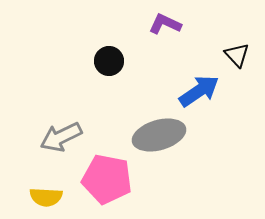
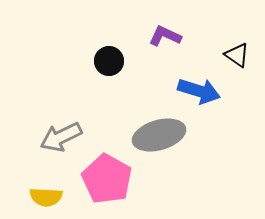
purple L-shape: moved 12 px down
black triangle: rotated 12 degrees counterclockwise
blue arrow: rotated 51 degrees clockwise
pink pentagon: rotated 18 degrees clockwise
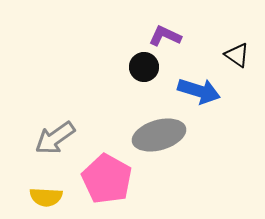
black circle: moved 35 px right, 6 px down
gray arrow: moved 6 px left, 1 px down; rotated 9 degrees counterclockwise
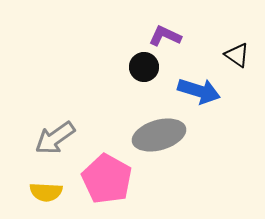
yellow semicircle: moved 5 px up
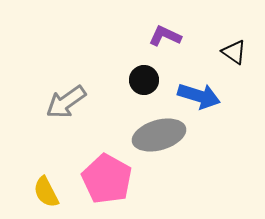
black triangle: moved 3 px left, 3 px up
black circle: moved 13 px down
blue arrow: moved 5 px down
gray arrow: moved 11 px right, 36 px up
yellow semicircle: rotated 60 degrees clockwise
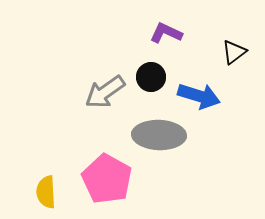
purple L-shape: moved 1 px right, 3 px up
black triangle: rotated 48 degrees clockwise
black circle: moved 7 px right, 3 px up
gray arrow: moved 39 px right, 10 px up
gray ellipse: rotated 18 degrees clockwise
yellow semicircle: rotated 24 degrees clockwise
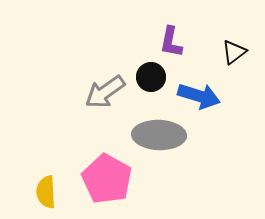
purple L-shape: moved 5 px right, 9 px down; rotated 104 degrees counterclockwise
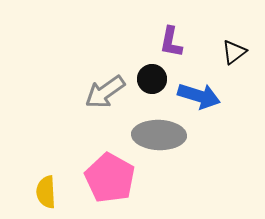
black circle: moved 1 px right, 2 px down
pink pentagon: moved 3 px right, 1 px up
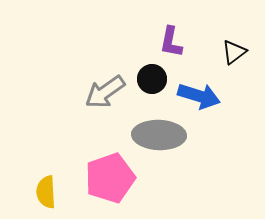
pink pentagon: rotated 24 degrees clockwise
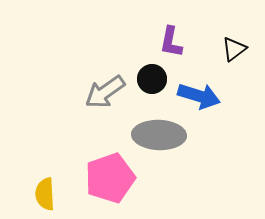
black triangle: moved 3 px up
yellow semicircle: moved 1 px left, 2 px down
